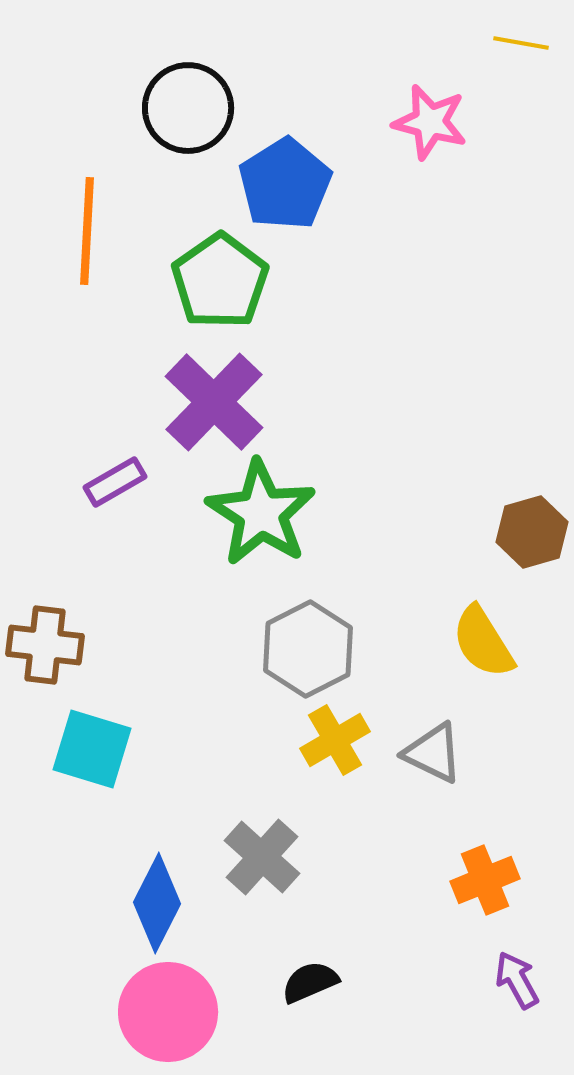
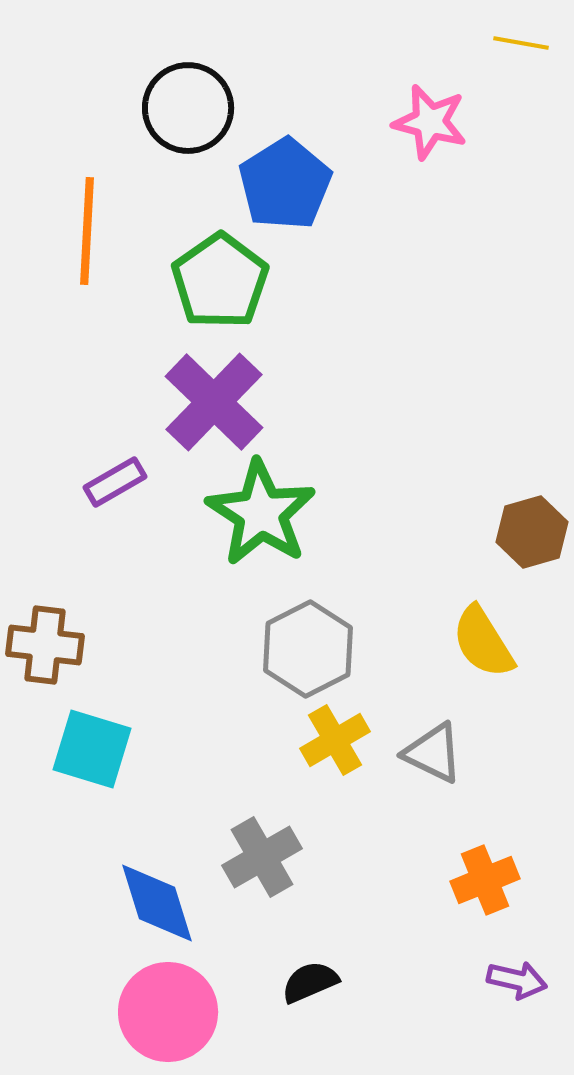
gray cross: rotated 18 degrees clockwise
blue diamond: rotated 44 degrees counterclockwise
purple arrow: rotated 132 degrees clockwise
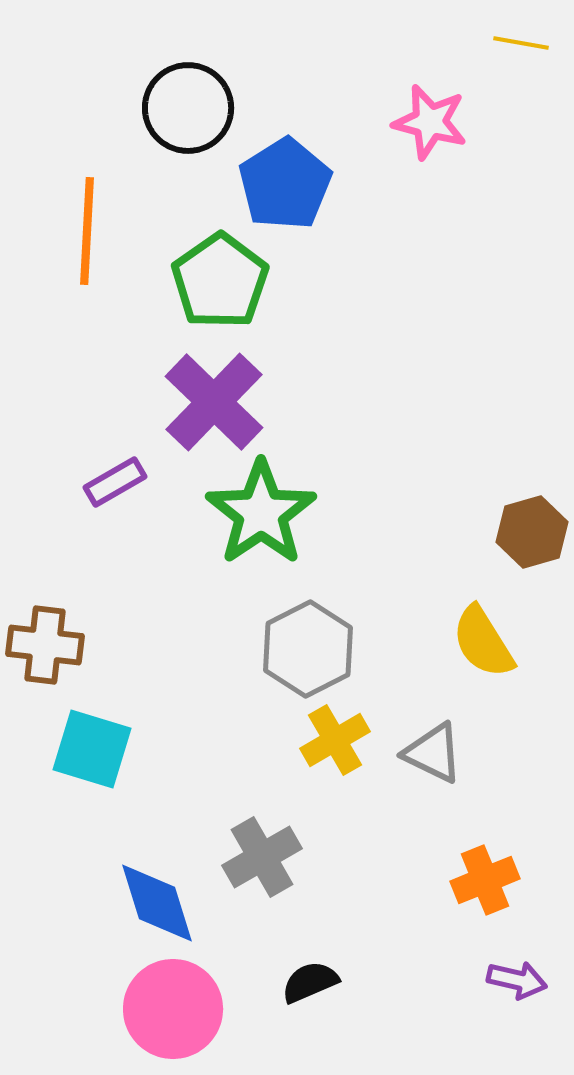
green star: rotated 5 degrees clockwise
pink circle: moved 5 px right, 3 px up
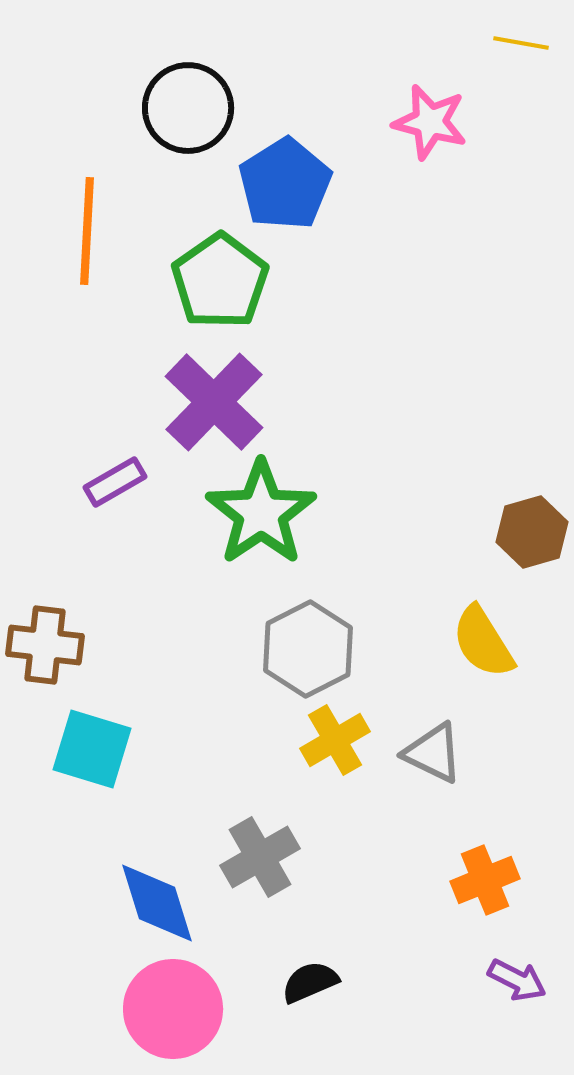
gray cross: moved 2 px left
purple arrow: rotated 14 degrees clockwise
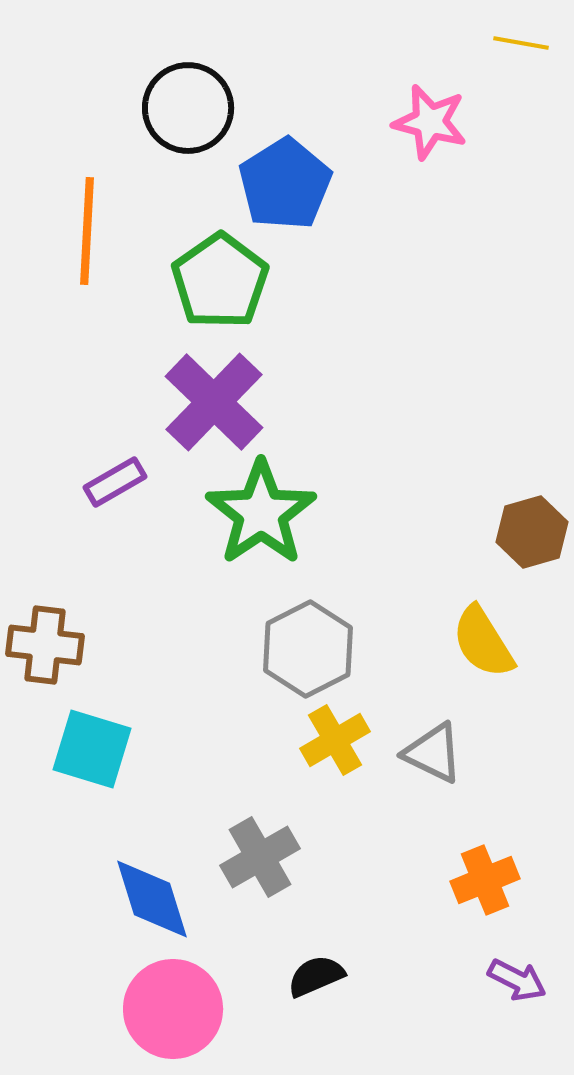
blue diamond: moved 5 px left, 4 px up
black semicircle: moved 6 px right, 6 px up
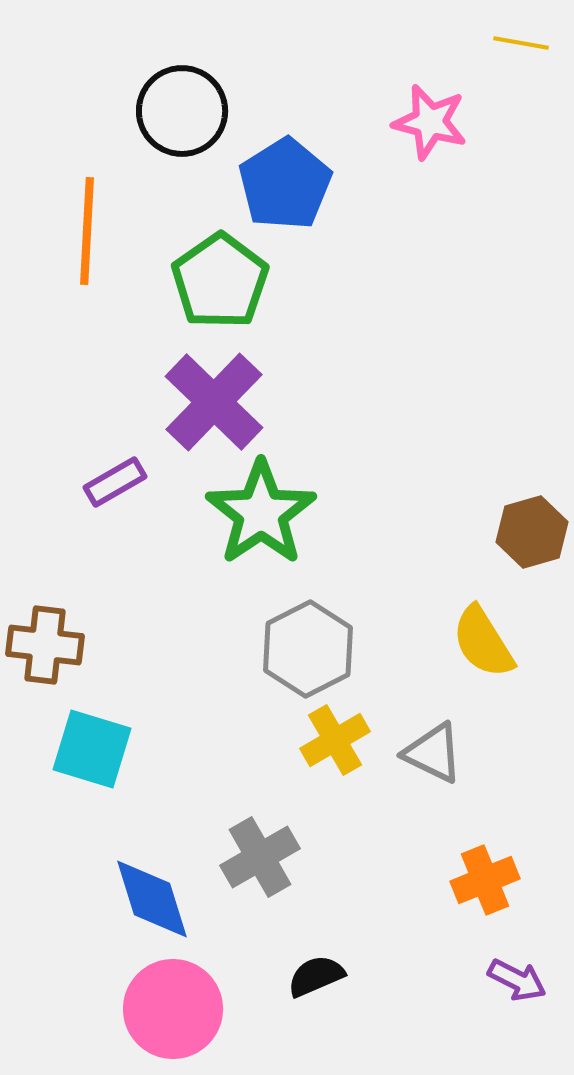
black circle: moved 6 px left, 3 px down
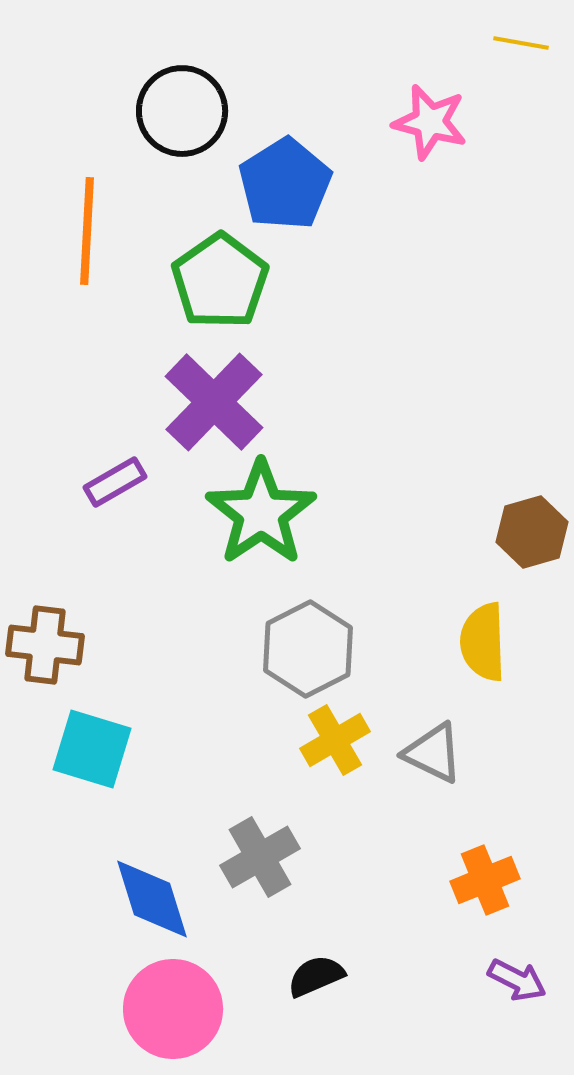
yellow semicircle: rotated 30 degrees clockwise
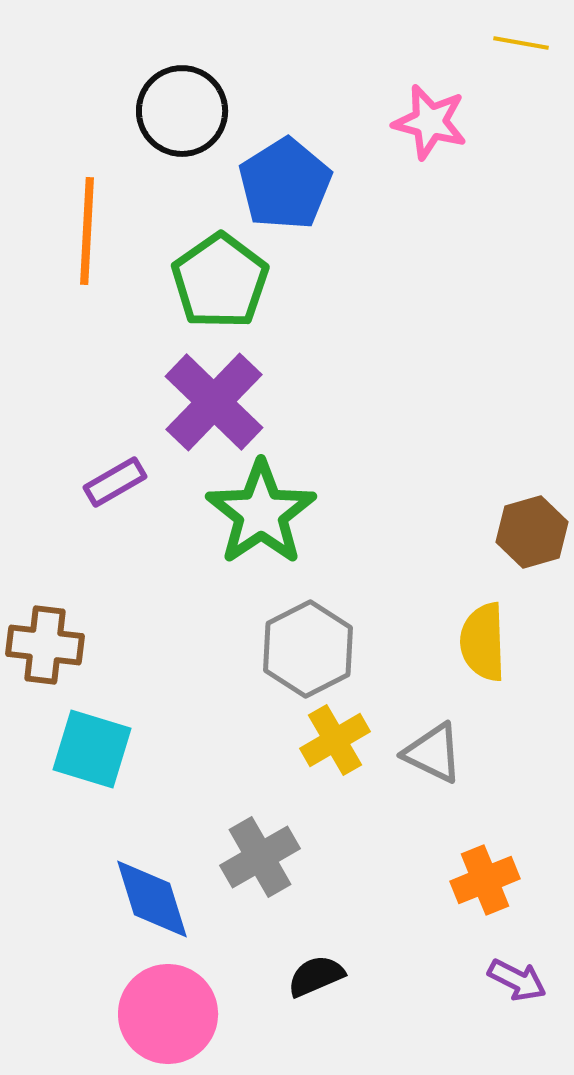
pink circle: moved 5 px left, 5 px down
